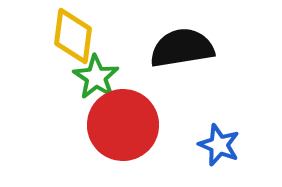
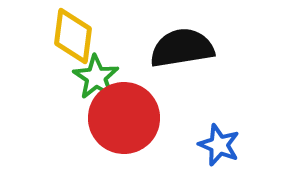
red circle: moved 1 px right, 7 px up
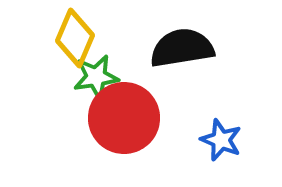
yellow diamond: moved 2 px right, 2 px down; rotated 16 degrees clockwise
green star: rotated 30 degrees clockwise
blue star: moved 2 px right, 5 px up
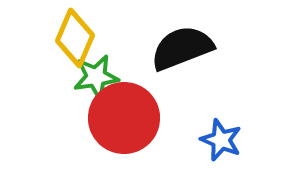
black semicircle: rotated 12 degrees counterclockwise
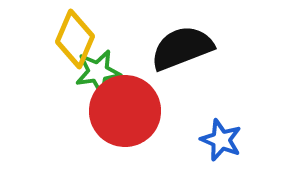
yellow diamond: moved 1 px down
green star: moved 2 px right, 5 px up
red circle: moved 1 px right, 7 px up
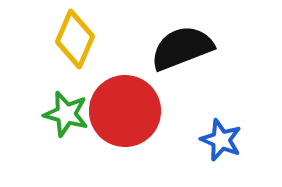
green star: moved 32 px left, 42 px down; rotated 24 degrees clockwise
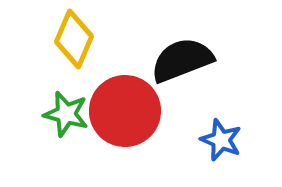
yellow diamond: moved 1 px left
black semicircle: moved 12 px down
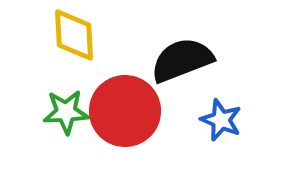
yellow diamond: moved 4 px up; rotated 26 degrees counterclockwise
green star: moved 2 px up; rotated 18 degrees counterclockwise
blue star: moved 20 px up
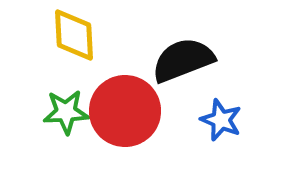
black semicircle: moved 1 px right
